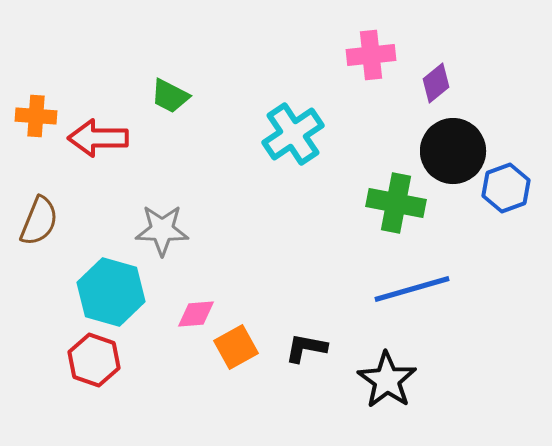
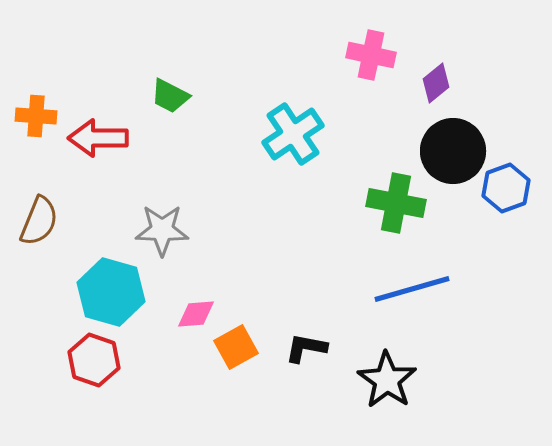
pink cross: rotated 18 degrees clockwise
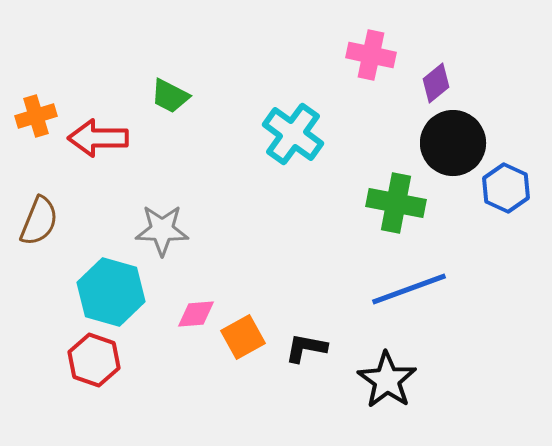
orange cross: rotated 21 degrees counterclockwise
cyan cross: rotated 20 degrees counterclockwise
black circle: moved 8 px up
blue hexagon: rotated 15 degrees counterclockwise
blue line: moved 3 px left; rotated 4 degrees counterclockwise
orange square: moved 7 px right, 10 px up
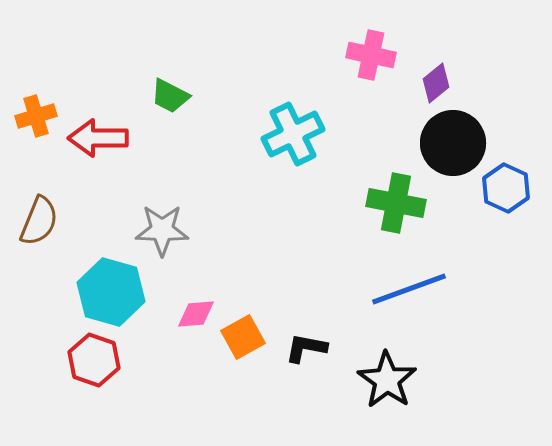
cyan cross: rotated 28 degrees clockwise
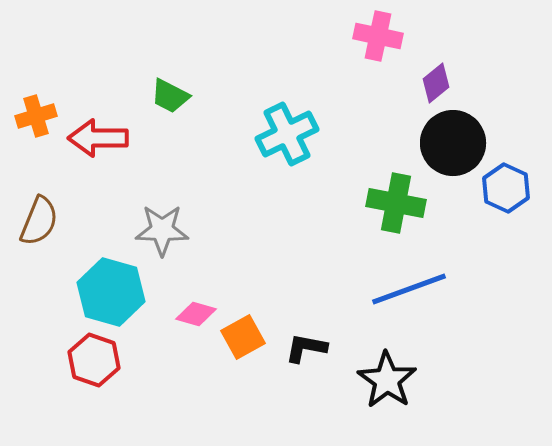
pink cross: moved 7 px right, 19 px up
cyan cross: moved 6 px left
pink diamond: rotated 21 degrees clockwise
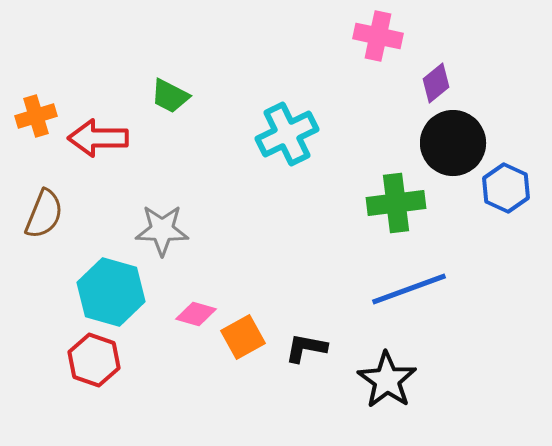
green cross: rotated 18 degrees counterclockwise
brown semicircle: moved 5 px right, 7 px up
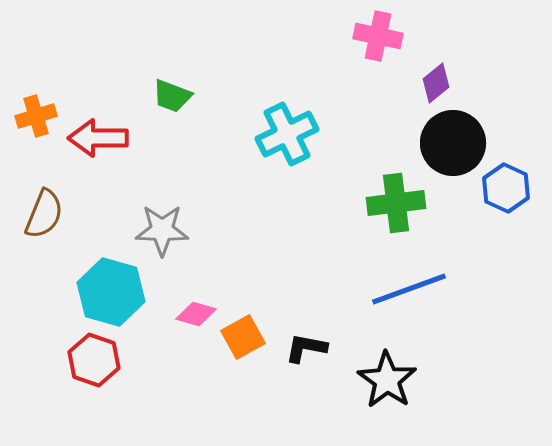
green trapezoid: moved 2 px right; rotated 6 degrees counterclockwise
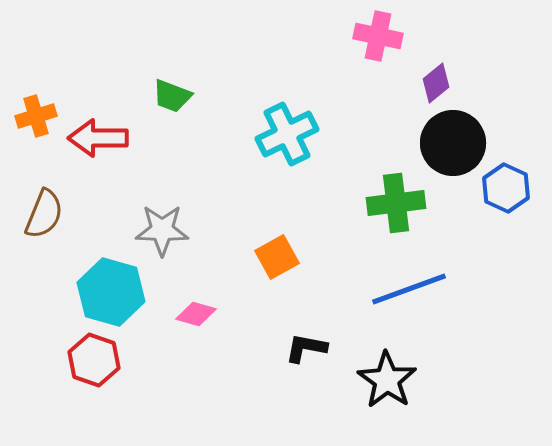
orange square: moved 34 px right, 80 px up
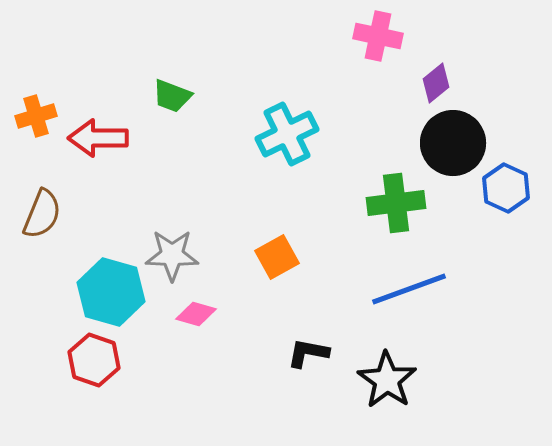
brown semicircle: moved 2 px left
gray star: moved 10 px right, 25 px down
black L-shape: moved 2 px right, 5 px down
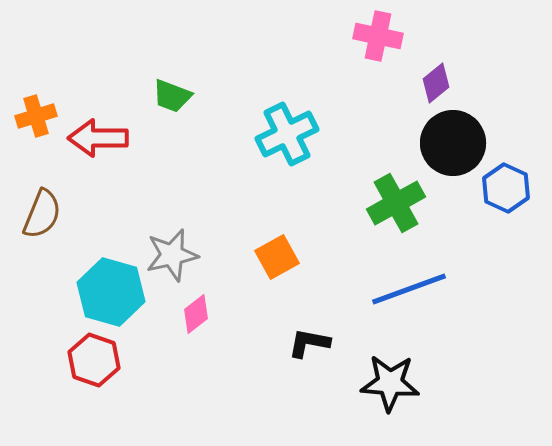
green cross: rotated 22 degrees counterclockwise
gray star: rotated 14 degrees counterclockwise
pink diamond: rotated 54 degrees counterclockwise
black L-shape: moved 1 px right, 10 px up
black star: moved 3 px right, 3 px down; rotated 30 degrees counterclockwise
